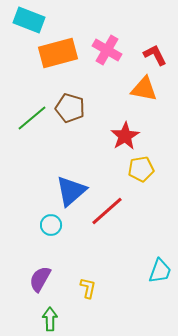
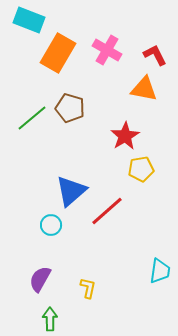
orange rectangle: rotated 45 degrees counterclockwise
cyan trapezoid: rotated 12 degrees counterclockwise
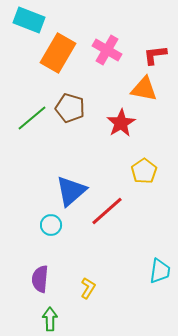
red L-shape: rotated 70 degrees counterclockwise
red star: moved 4 px left, 13 px up
yellow pentagon: moved 3 px right, 2 px down; rotated 25 degrees counterclockwise
purple semicircle: rotated 24 degrees counterclockwise
yellow L-shape: rotated 20 degrees clockwise
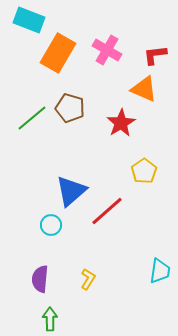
orange triangle: rotated 12 degrees clockwise
yellow L-shape: moved 9 px up
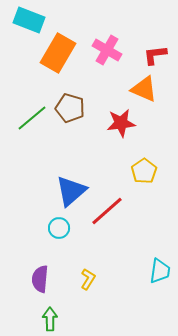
red star: rotated 24 degrees clockwise
cyan circle: moved 8 px right, 3 px down
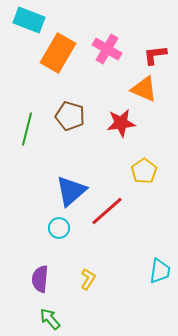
pink cross: moved 1 px up
brown pentagon: moved 8 px down
green line: moved 5 px left, 11 px down; rotated 36 degrees counterclockwise
green arrow: rotated 40 degrees counterclockwise
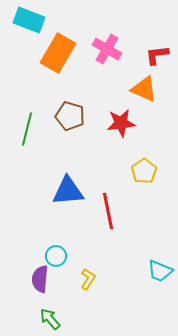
red L-shape: moved 2 px right
blue triangle: moved 3 px left; rotated 36 degrees clockwise
red line: moved 1 px right; rotated 60 degrees counterclockwise
cyan circle: moved 3 px left, 28 px down
cyan trapezoid: rotated 104 degrees clockwise
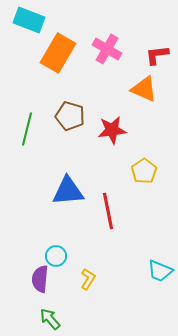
red star: moved 9 px left, 7 px down
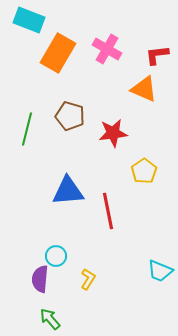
red star: moved 1 px right, 3 px down
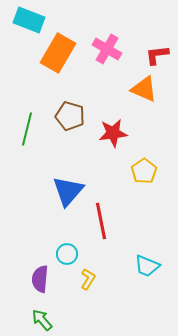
blue triangle: rotated 44 degrees counterclockwise
red line: moved 7 px left, 10 px down
cyan circle: moved 11 px right, 2 px up
cyan trapezoid: moved 13 px left, 5 px up
green arrow: moved 8 px left, 1 px down
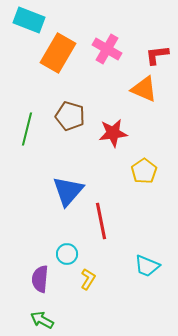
green arrow: rotated 20 degrees counterclockwise
